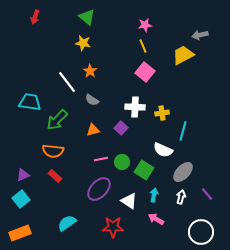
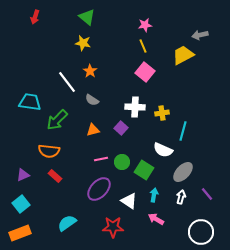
orange semicircle: moved 4 px left
cyan square: moved 5 px down
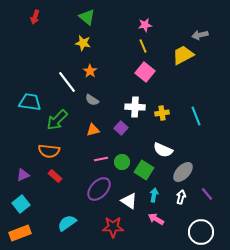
cyan line: moved 13 px right, 15 px up; rotated 36 degrees counterclockwise
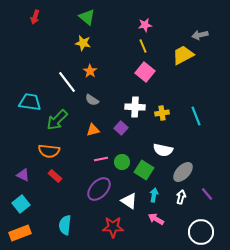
white semicircle: rotated 12 degrees counterclockwise
purple triangle: rotated 48 degrees clockwise
cyan semicircle: moved 2 px left, 2 px down; rotated 48 degrees counterclockwise
